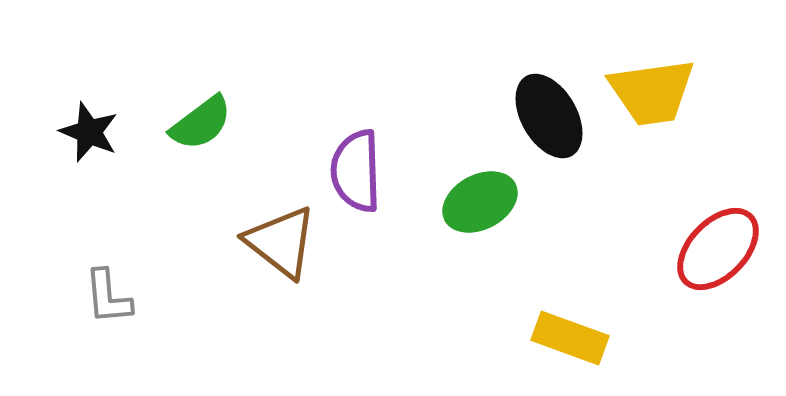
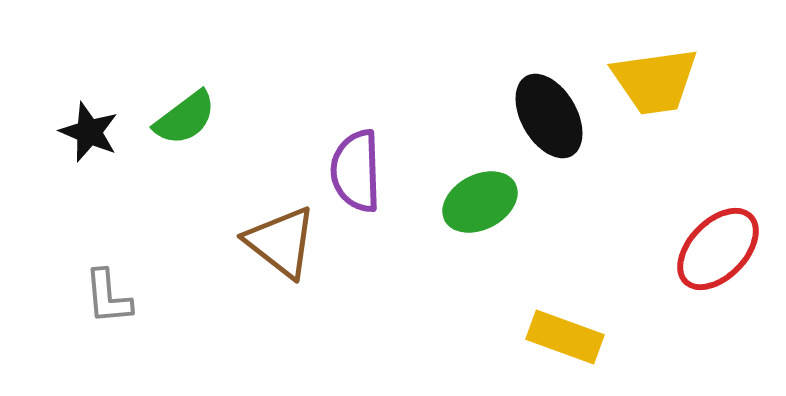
yellow trapezoid: moved 3 px right, 11 px up
green semicircle: moved 16 px left, 5 px up
yellow rectangle: moved 5 px left, 1 px up
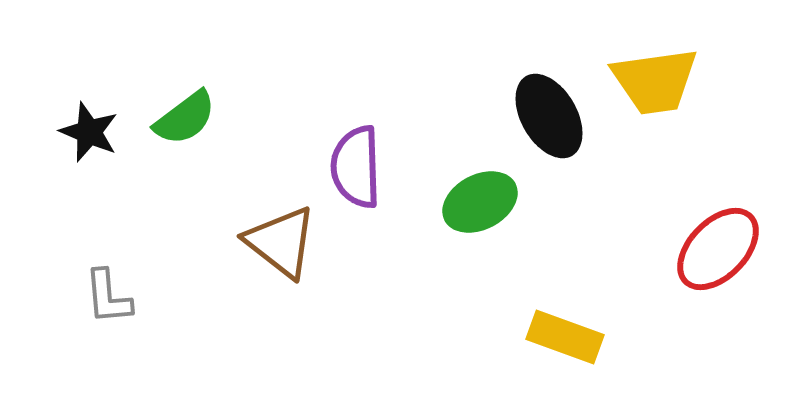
purple semicircle: moved 4 px up
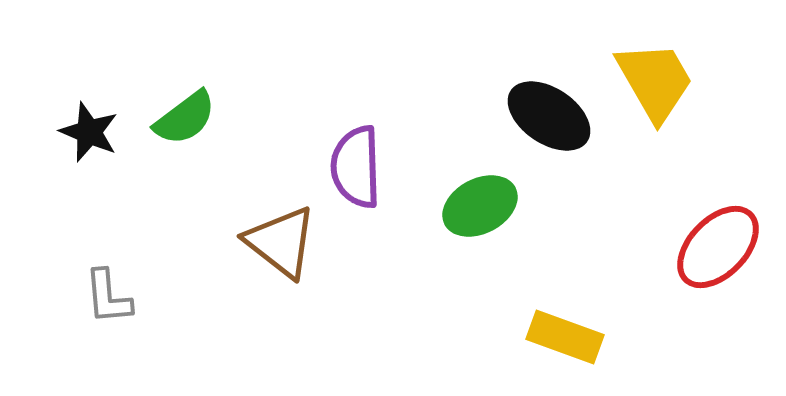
yellow trapezoid: rotated 112 degrees counterclockwise
black ellipse: rotated 26 degrees counterclockwise
green ellipse: moved 4 px down
red ellipse: moved 2 px up
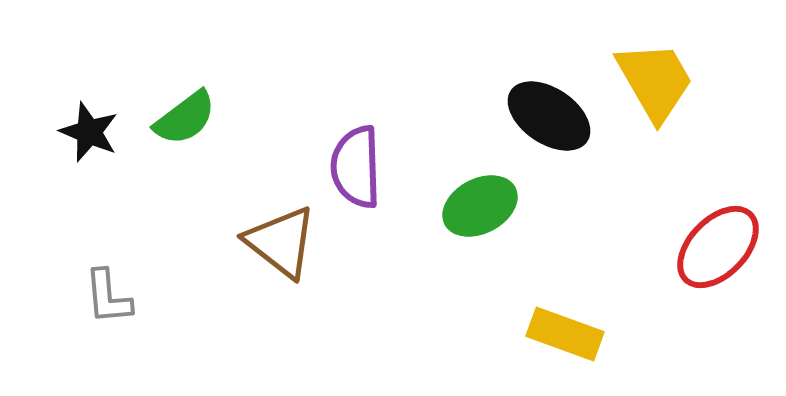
yellow rectangle: moved 3 px up
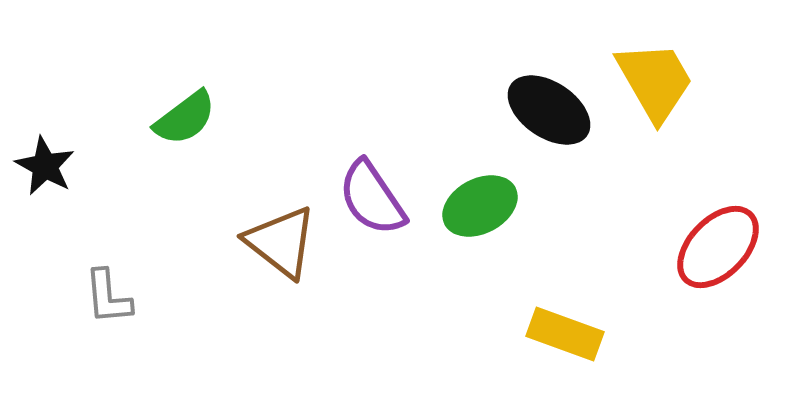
black ellipse: moved 6 px up
black star: moved 44 px left, 34 px down; rotated 6 degrees clockwise
purple semicircle: moved 16 px right, 31 px down; rotated 32 degrees counterclockwise
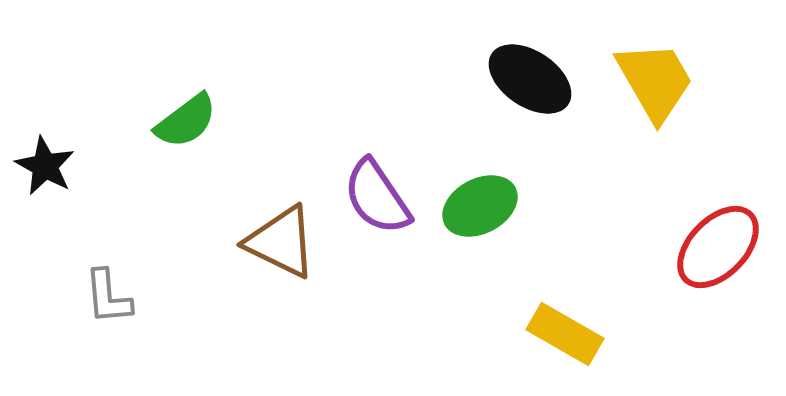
black ellipse: moved 19 px left, 31 px up
green semicircle: moved 1 px right, 3 px down
purple semicircle: moved 5 px right, 1 px up
brown triangle: rotated 12 degrees counterclockwise
yellow rectangle: rotated 10 degrees clockwise
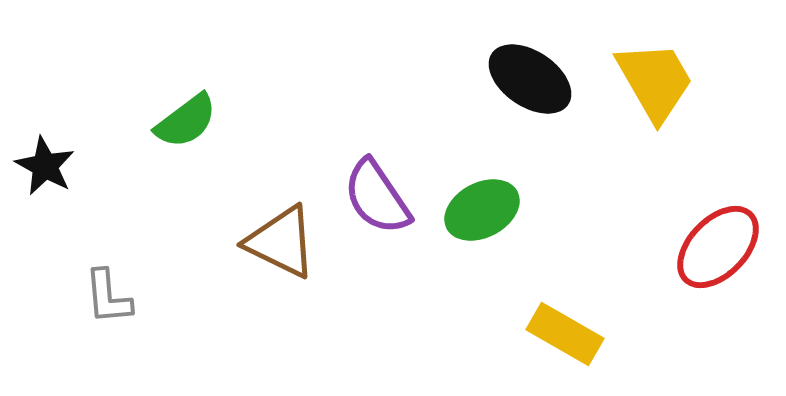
green ellipse: moved 2 px right, 4 px down
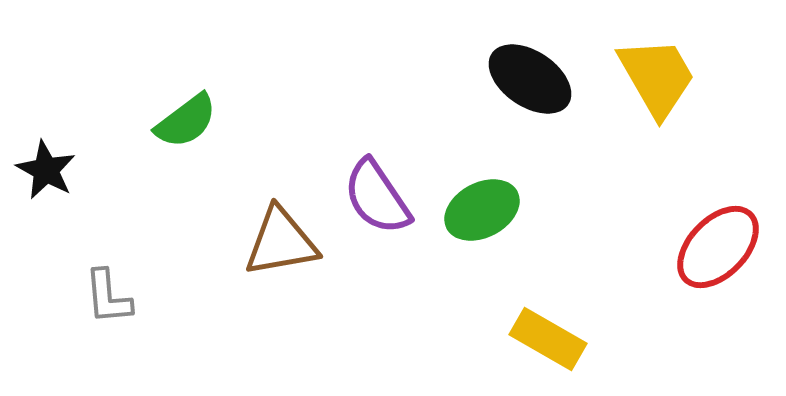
yellow trapezoid: moved 2 px right, 4 px up
black star: moved 1 px right, 4 px down
brown triangle: rotated 36 degrees counterclockwise
yellow rectangle: moved 17 px left, 5 px down
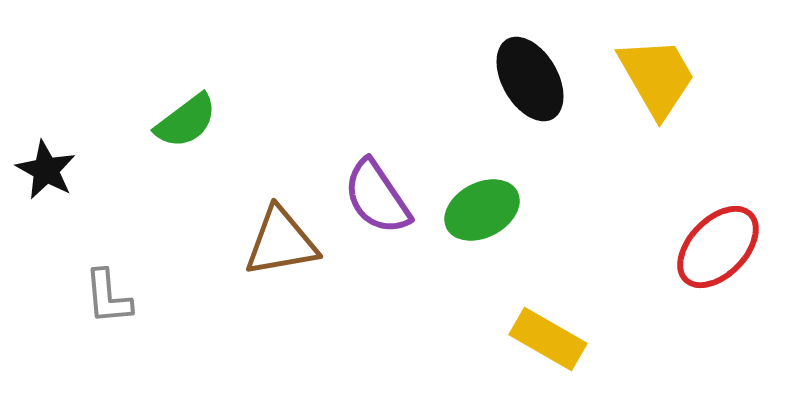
black ellipse: rotated 26 degrees clockwise
